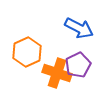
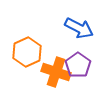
purple pentagon: rotated 10 degrees counterclockwise
orange cross: moved 1 px left, 1 px up
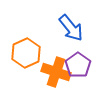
blue arrow: moved 8 px left; rotated 24 degrees clockwise
orange hexagon: moved 1 px left, 1 px down
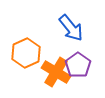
orange cross: rotated 12 degrees clockwise
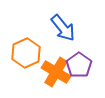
blue arrow: moved 8 px left
purple pentagon: moved 1 px right
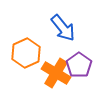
orange cross: moved 1 px down
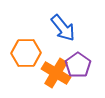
orange hexagon: rotated 24 degrees clockwise
purple pentagon: moved 1 px left
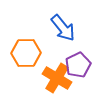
purple pentagon: rotated 10 degrees clockwise
orange cross: moved 1 px right, 5 px down
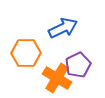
blue arrow: rotated 76 degrees counterclockwise
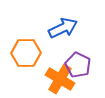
purple pentagon: rotated 20 degrees counterclockwise
orange cross: moved 3 px right, 1 px down
